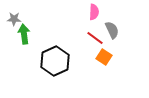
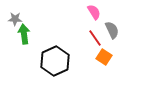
pink semicircle: rotated 35 degrees counterclockwise
gray star: moved 1 px right
red line: rotated 18 degrees clockwise
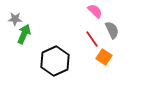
pink semicircle: moved 1 px right, 1 px up; rotated 14 degrees counterclockwise
green arrow: rotated 30 degrees clockwise
red line: moved 3 px left, 1 px down
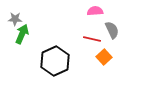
pink semicircle: rotated 49 degrees counterclockwise
green arrow: moved 2 px left
red line: rotated 42 degrees counterclockwise
orange square: rotated 14 degrees clockwise
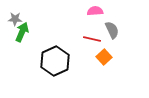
green arrow: moved 2 px up
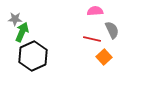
black hexagon: moved 22 px left, 5 px up
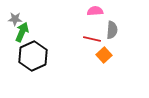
gray semicircle: rotated 30 degrees clockwise
orange square: moved 2 px up
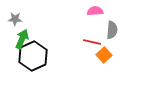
green arrow: moved 7 px down
red line: moved 3 px down
